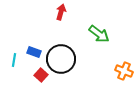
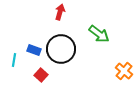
red arrow: moved 1 px left
blue rectangle: moved 2 px up
black circle: moved 10 px up
orange cross: rotated 18 degrees clockwise
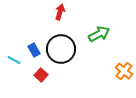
green arrow: rotated 65 degrees counterclockwise
blue rectangle: rotated 40 degrees clockwise
cyan line: rotated 72 degrees counterclockwise
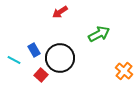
red arrow: rotated 140 degrees counterclockwise
black circle: moved 1 px left, 9 px down
